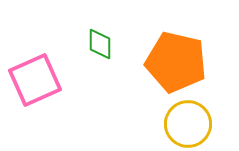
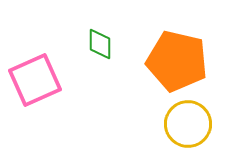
orange pentagon: moved 1 px right, 1 px up
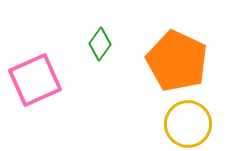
green diamond: rotated 36 degrees clockwise
orange pentagon: rotated 12 degrees clockwise
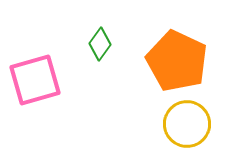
pink square: rotated 8 degrees clockwise
yellow circle: moved 1 px left
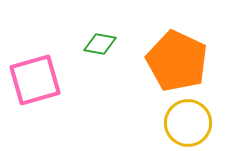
green diamond: rotated 64 degrees clockwise
yellow circle: moved 1 px right, 1 px up
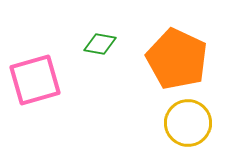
orange pentagon: moved 2 px up
